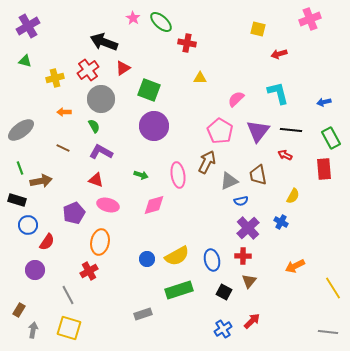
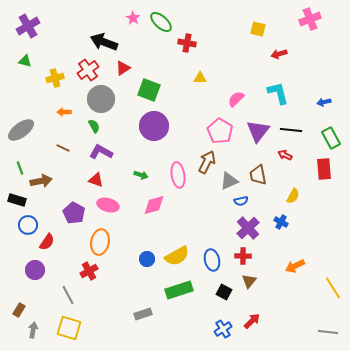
purple pentagon at (74, 213): rotated 20 degrees counterclockwise
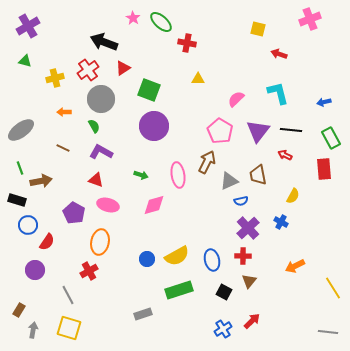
red arrow at (279, 54): rotated 35 degrees clockwise
yellow triangle at (200, 78): moved 2 px left, 1 px down
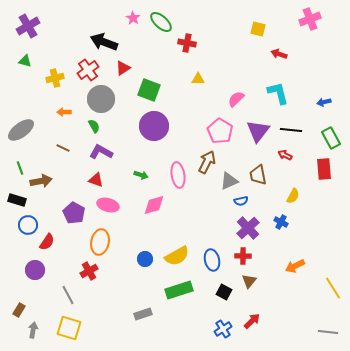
blue circle at (147, 259): moved 2 px left
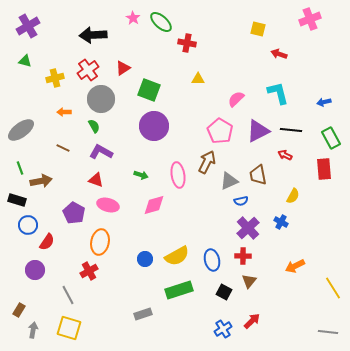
black arrow at (104, 42): moved 11 px left, 7 px up; rotated 24 degrees counterclockwise
purple triangle at (258, 131): rotated 25 degrees clockwise
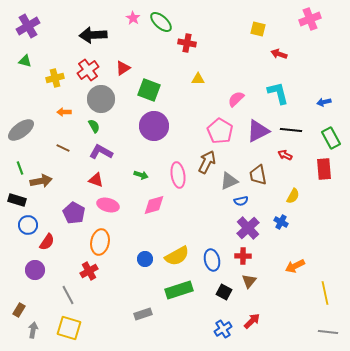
yellow line at (333, 288): moved 8 px left, 5 px down; rotated 20 degrees clockwise
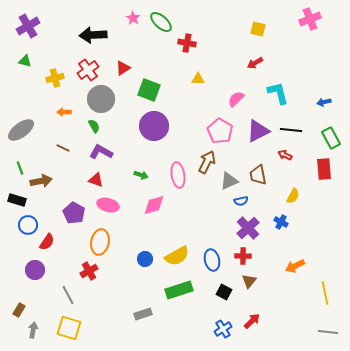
red arrow at (279, 54): moved 24 px left, 9 px down; rotated 49 degrees counterclockwise
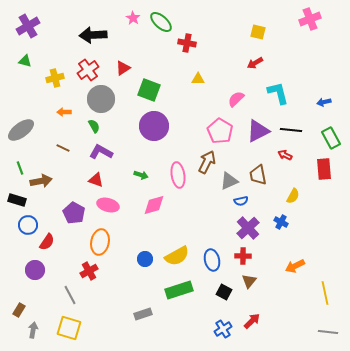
yellow square at (258, 29): moved 3 px down
gray line at (68, 295): moved 2 px right
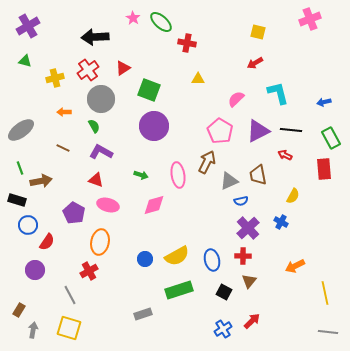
black arrow at (93, 35): moved 2 px right, 2 px down
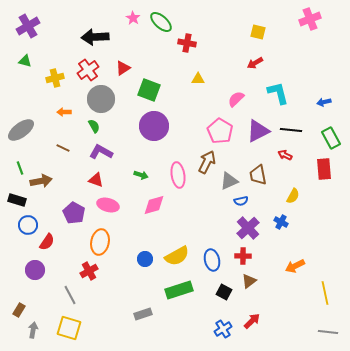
brown triangle at (249, 281): rotated 14 degrees clockwise
